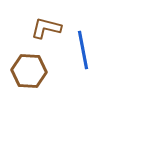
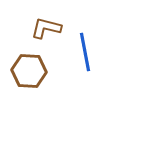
blue line: moved 2 px right, 2 px down
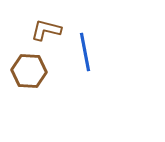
brown L-shape: moved 2 px down
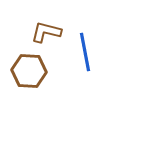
brown L-shape: moved 2 px down
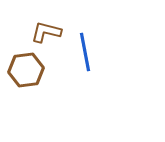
brown hexagon: moved 3 px left, 1 px up; rotated 12 degrees counterclockwise
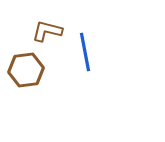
brown L-shape: moved 1 px right, 1 px up
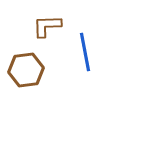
brown L-shape: moved 5 px up; rotated 16 degrees counterclockwise
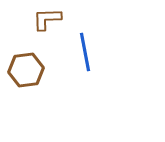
brown L-shape: moved 7 px up
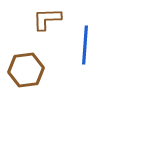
blue line: moved 7 px up; rotated 15 degrees clockwise
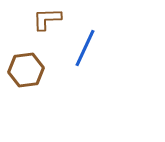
blue line: moved 3 px down; rotated 21 degrees clockwise
